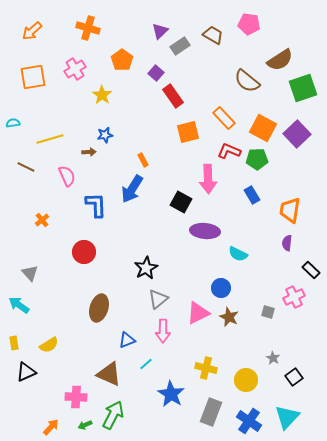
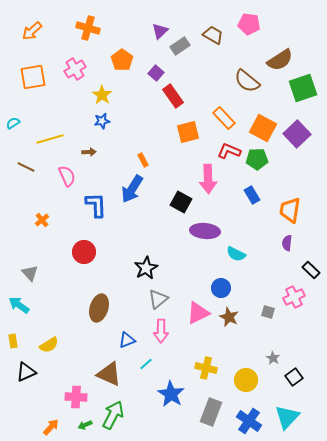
cyan semicircle at (13, 123): rotated 24 degrees counterclockwise
blue star at (105, 135): moved 3 px left, 14 px up
cyan semicircle at (238, 254): moved 2 px left
pink arrow at (163, 331): moved 2 px left
yellow rectangle at (14, 343): moved 1 px left, 2 px up
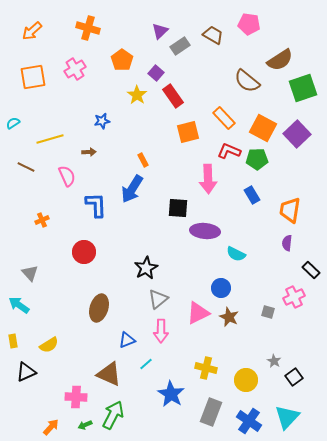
yellow star at (102, 95): moved 35 px right
black square at (181, 202): moved 3 px left, 6 px down; rotated 25 degrees counterclockwise
orange cross at (42, 220): rotated 16 degrees clockwise
gray star at (273, 358): moved 1 px right, 3 px down
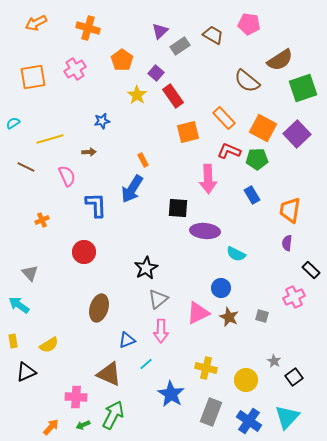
orange arrow at (32, 31): moved 4 px right, 8 px up; rotated 15 degrees clockwise
gray square at (268, 312): moved 6 px left, 4 px down
green arrow at (85, 425): moved 2 px left
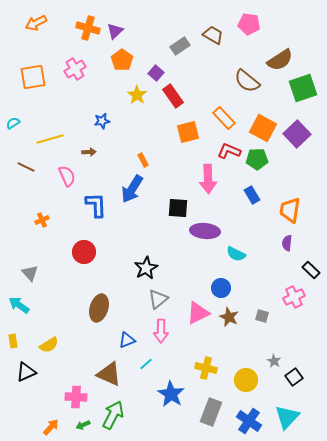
purple triangle at (160, 31): moved 45 px left
